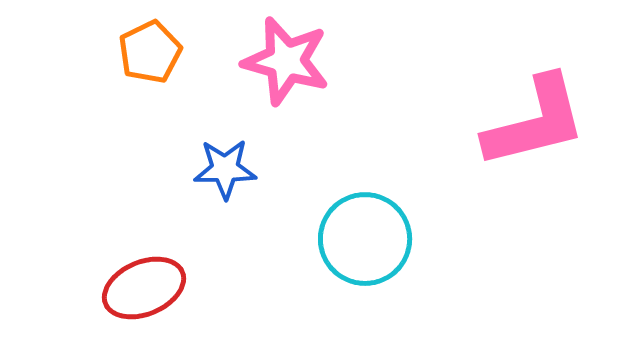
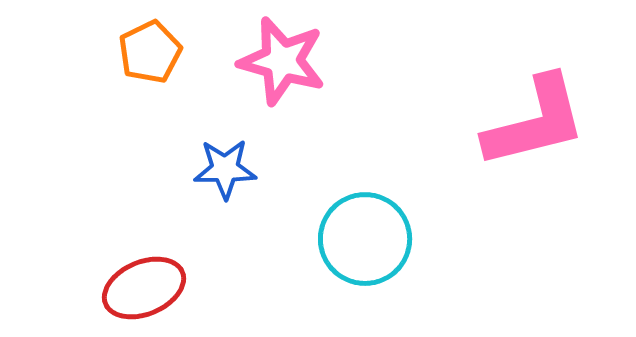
pink star: moved 4 px left
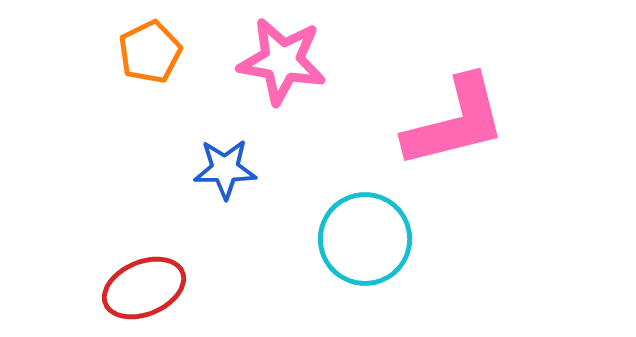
pink star: rotated 6 degrees counterclockwise
pink L-shape: moved 80 px left
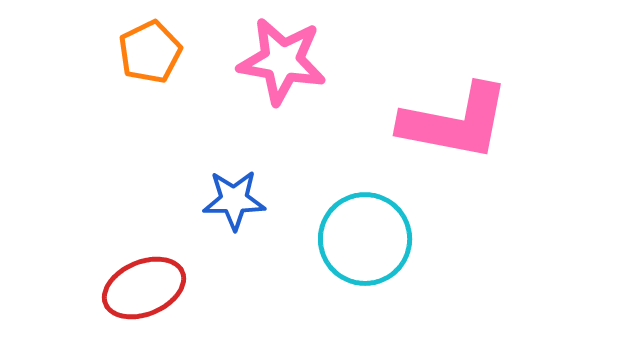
pink L-shape: rotated 25 degrees clockwise
blue star: moved 9 px right, 31 px down
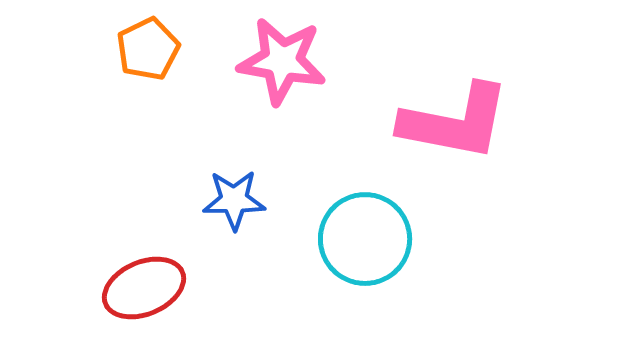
orange pentagon: moved 2 px left, 3 px up
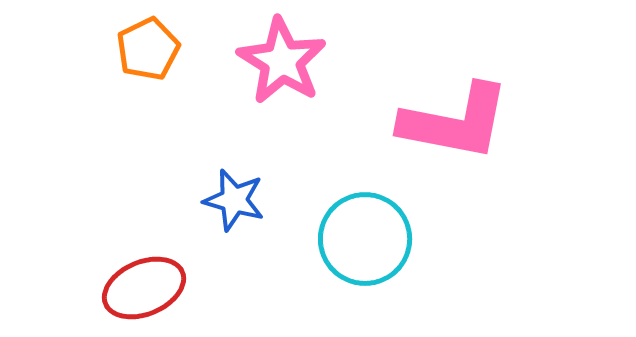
pink star: rotated 22 degrees clockwise
blue star: rotated 16 degrees clockwise
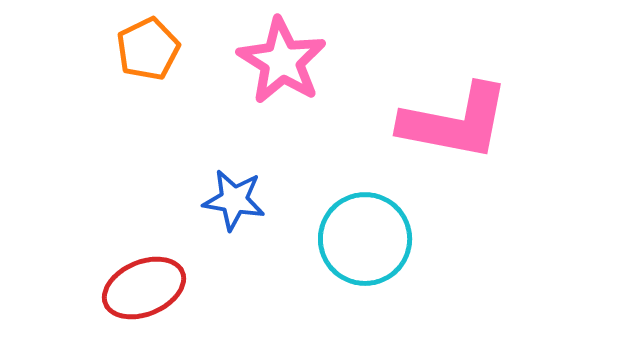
blue star: rotated 6 degrees counterclockwise
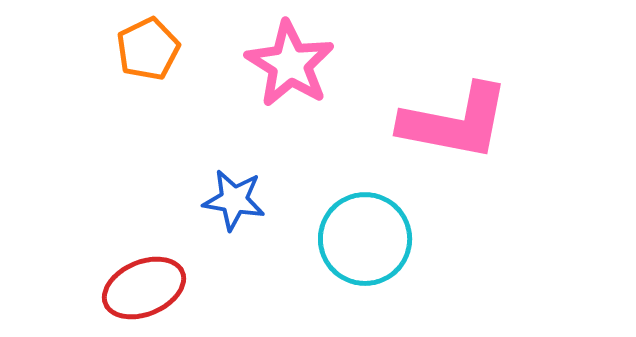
pink star: moved 8 px right, 3 px down
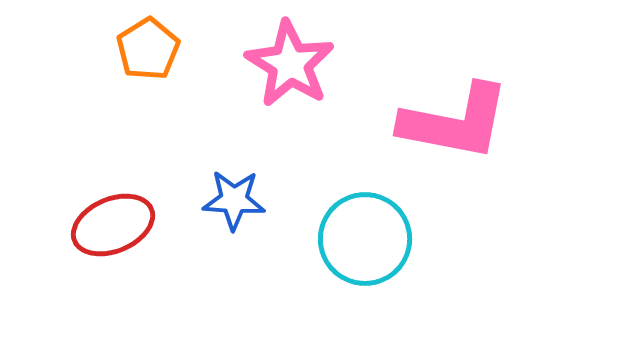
orange pentagon: rotated 6 degrees counterclockwise
blue star: rotated 6 degrees counterclockwise
red ellipse: moved 31 px left, 63 px up
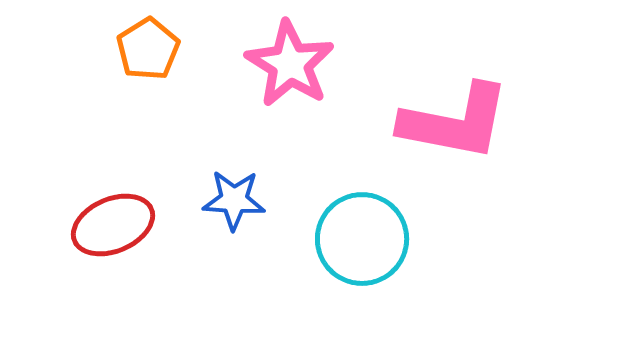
cyan circle: moved 3 px left
